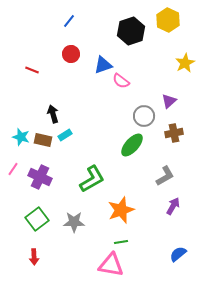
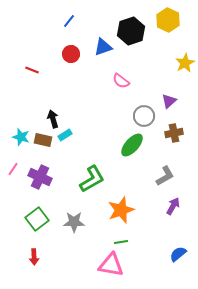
blue triangle: moved 18 px up
black arrow: moved 5 px down
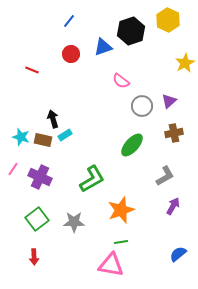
gray circle: moved 2 px left, 10 px up
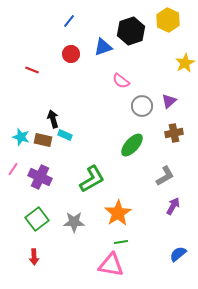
cyan rectangle: rotated 56 degrees clockwise
orange star: moved 3 px left, 3 px down; rotated 12 degrees counterclockwise
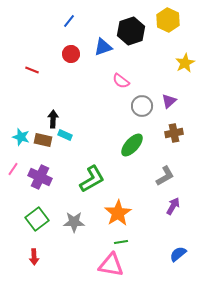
black arrow: rotated 18 degrees clockwise
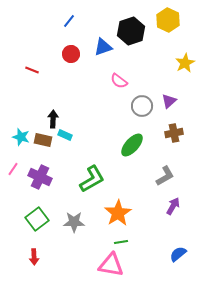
pink semicircle: moved 2 px left
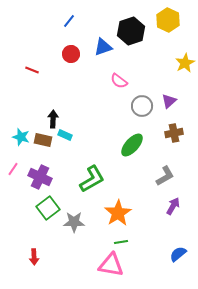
green square: moved 11 px right, 11 px up
